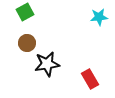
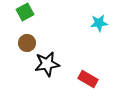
cyan star: moved 6 px down
red rectangle: moved 2 px left; rotated 30 degrees counterclockwise
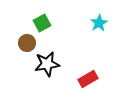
green square: moved 17 px right, 11 px down
cyan star: rotated 24 degrees counterclockwise
red rectangle: rotated 60 degrees counterclockwise
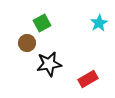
black star: moved 2 px right
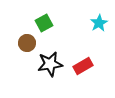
green square: moved 2 px right
black star: moved 1 px right
red rectangle: moved 5 px left, 13 px up
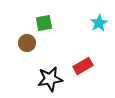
green square: rotated 18 degrees clockwise
black star: moved 15 px down
